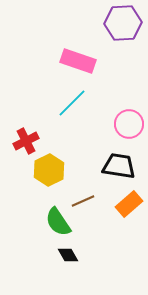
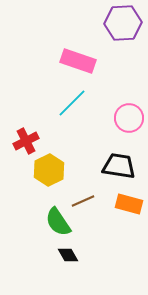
pink circle: moved 6 px up
orange rectangle: rotated 56 degrees clockwise
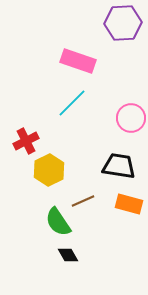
pink circle: moved 2 px right
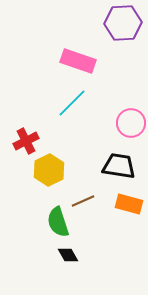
pink circle: moved 5 px down
green semicircle: rotated 16 degrees clockwise
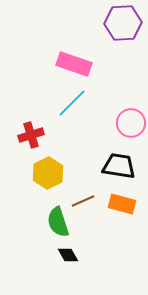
pink rectangle: moved 4 px left, 3 px down
red cross: moved 5 px right, 6 px up; rotated 10 degrees clockwise
yellow hexagon: moved 1 px left, 3 px down
orange rectangle: moved 7 px left
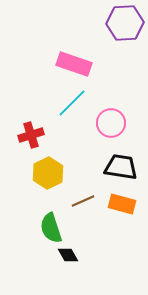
purple hexagon: moved 2 px right
pink circle: moved 20 px left
black trapezoid: moved 2 px right, 1 px down
green semicircle: moved 7 px left, 6 px down
